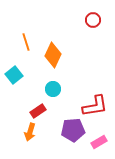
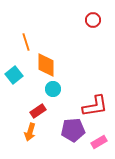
orange diamond: moved 7 px left, 10 px down; rotated 25 degrees counterclockwise
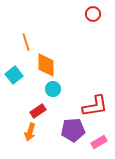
red circle: moved 6 px up
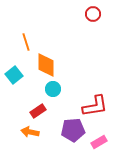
orange arrow: rotated 84 degrees clockwise
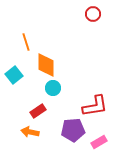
cyan circle: moved 1 px up
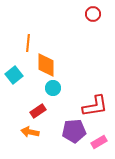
orange line: moved 2 px right, 1 px down; rotated 24 degrees clockwise
purple pentagon: moved 1 px right, 1 px down
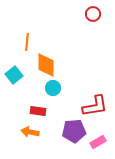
orange line: moved 1 px left, 1 px up
red rectangle: rotated 42 degrees clockwise
pink rectangle: moved 1 px left
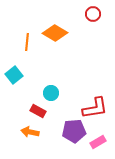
orange diamond: moved 9 px right, 32 px up; rotated 60 degrees counterclockwise
cyan circle: moved 2 px left, 5 px down
red L-shape: moved 2 px down
red rectangle: rotated 21 degrees clockwise
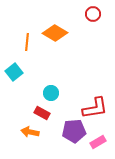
cyan square: moved 3 px up
red rectangle: moved 4 px right, 2 px down
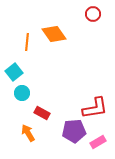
orange diamond: moved 1 px left, 1 px down; rotated 25 degrees clockwise
cyan circle: moved 29 px left
orange arrow: moved 2 px left, 1 px down; rotated 48 degrees clockwise
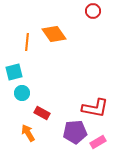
red circle: moved 3 px up
cyan square: rotated 24 degrees clockwise
red L-shape: rotated 20 degrees clockwise
purple pentagon: moved 1 px right, 1 px down
